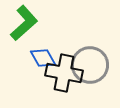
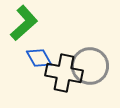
blue diamond: moved 4 px left
gray circle: moved 1 px down
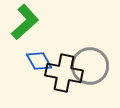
green L-shape: moved 1 px right, 1 px up
blue diamond: moved 3 px down
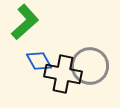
black cross: moved 1 px left, 1 px down
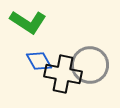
green L-shape: moved 3 px right; rotated 75 degrees clockwise
gray circle: moved 1 px up
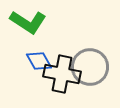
gray circle: moved 2 px down
black cross: moved 1 px left
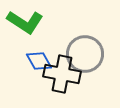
green L-shape: moved 3 px left
gray circle: moved 5 px left, 13 px up
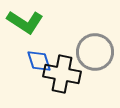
gray circle: moved 10 px right, 2 px up
blue diamond: rotated 12 degrees clockwise
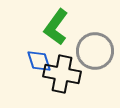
green L-shape: moved 31 px right, 5 px down; rotated 93 degrees clockwise
gray circle: moved 1 px up
